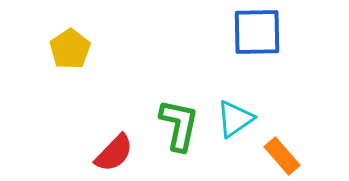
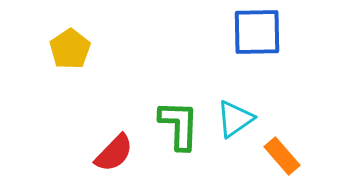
green L-shape: rotated 10 degrees counterclockwise
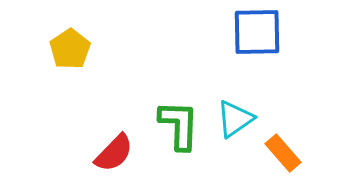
orange rectangle: moved 1 px right, 3 px up
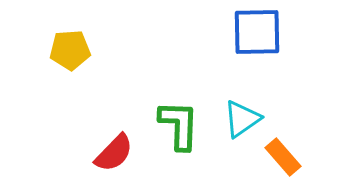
yellow pentagon: moved 1 px down; rotated 30 degrees clockwise
cyan triangle: moved 7 px right
orange rectangle: moved 4 px down
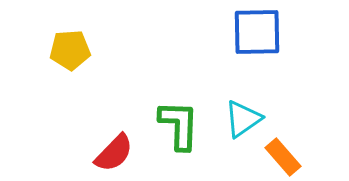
cyan triangle: moved 1 px right
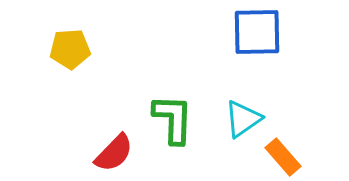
yellow pentagon: moved 1 px up
green L-shape: moved 6 px left, 6 px up
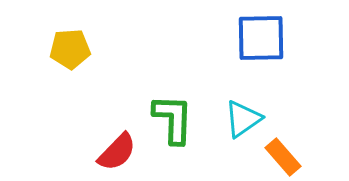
blue square: moved 4 px right, 6 px down
red semicircle: moved 3 px right, 1 px up
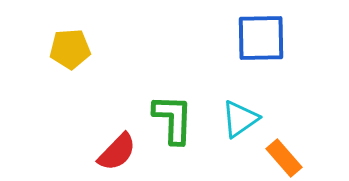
cyan triangle: moved 3 px left
orange rectangle: moved 1 px right, 1 px down
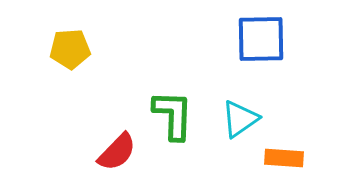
blue square: moved 1 px down
green L-shape: moved 4 px up
orange rectangle: rotated 45 degrees counterclockwise
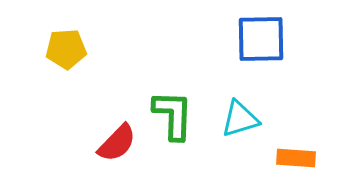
yellow pentagon: moved 4 px left
cyan triangle: rotated 18 degrees clockwise
red semicircle: moved 9 px up
orange rectangle: moved 12 px right
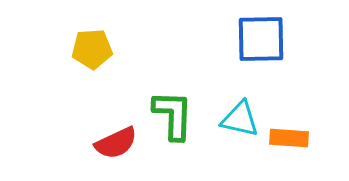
yellow pentagon: moved 26 px right
cyan triangle: rotated 30 degrees clockwise
red semicircle: moved 1 px left; rotated 21 degrees clockwise
orange rectangle: moved 7 px left, 20 px up
